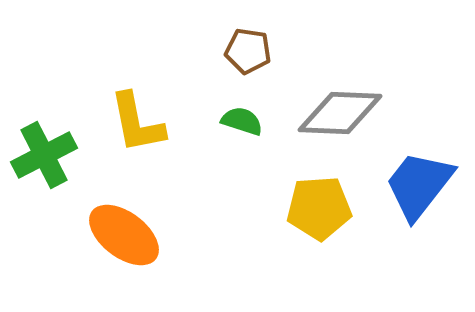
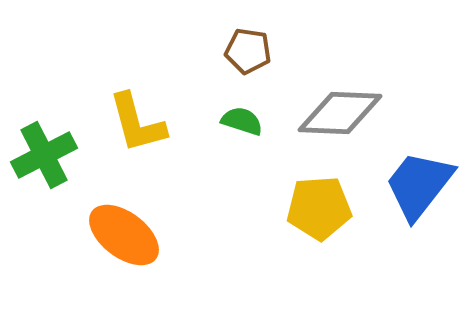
yellow L-shape: rotated 4 degrees counterclockwise
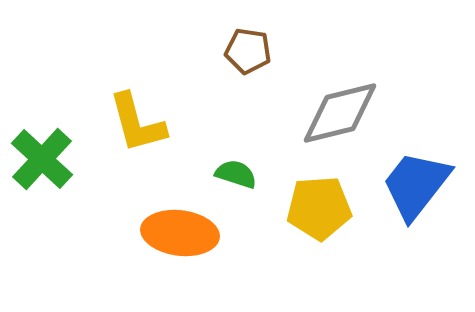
gray diamond: rotated 16 degrees counterclockwise
green semicircle: moved 6 px left, 53 px down
green cross: moved 2 px left, 4 px down; rotated 20 degrees counterclockwise
blue trapezoid: moved 3 px left
orange ellipse: moved 56 px right, 2 px up; rotated 30 degrees counterclockwise
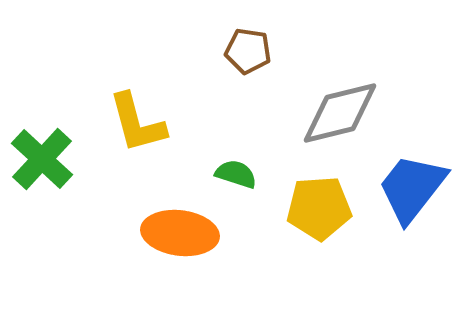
blue trapezoid: moved 4 px left, 3 px down
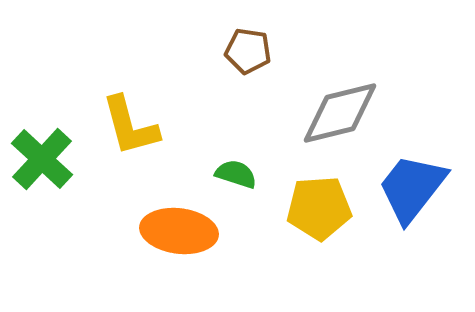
yellow L-shape: moved 7 px left, 3 px down
orange ellipse: moved 1 px left, 2 px up
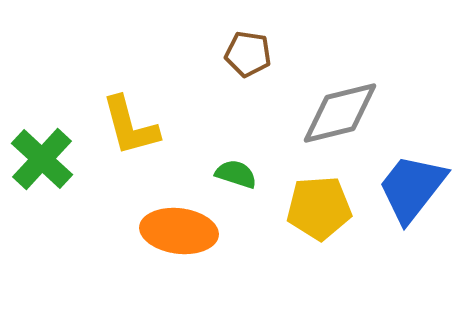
brown pentagon: moved 3 px down
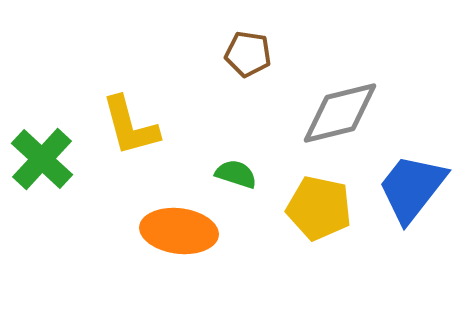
yellow pentagon: rotated 16 degrees clockwise
